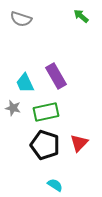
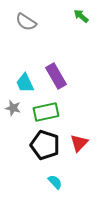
gray semicircle: moved 5 px right, 3 px down; rotated 15 degrees clockwise
cyan semicircle: moved 3 px up; rotated 14 degrees clockwise
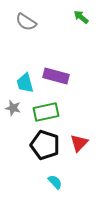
green arrow: moved 1 px down
purple rectangle: rotated 45 degrees counterclockwise
cyan trapezoid: rotated 10 degrees clockwise
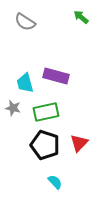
gray semicircle: moved 1 px left
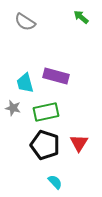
red triangle: rotated 12 degrees counterclockwise
